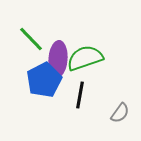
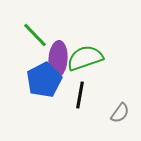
green line: moved 4 px right, 4 px up
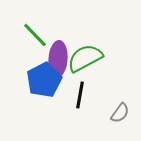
green semicircle: rotated 9 degrees counterclockwise
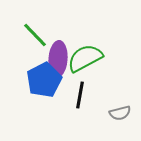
gray semicircle: rotated 40 degrees clockwise
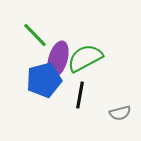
purple ellipse: rotated 12 degrees clockwise
blue pentagon: rotated 12 degrees clockwise
